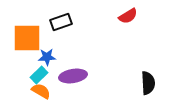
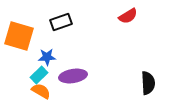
orange square: moved 8 px left, 2 px up; rotated 16 degrees clockwise
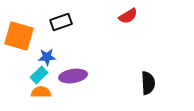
orange semicircle: moved 1 px down; rotated 30 degrees counterclockwise
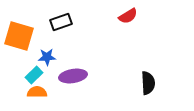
cyan rectangle: moved 5 px left
orange semicircle: moved 4 px left
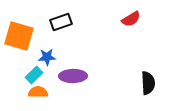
red semicircle: moved 3 px right, 3 px down
purple ellipse: rotated 8 degrees clockwise
orange semicircle: moved 1 px right
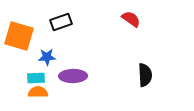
red semicircle: rotated 114 degrees counterclockwise
cyan rectangle: moved 2 px right, 3 px down; rotated 42 degrees clockwise
black semicircle: moved 3 px left, 8 px up
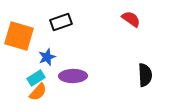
blue star: rotated 18 degrees counterclockwise
cyan rectangle: rotated 30 degrees counterclockwise
orange semicircle: rotated 132 degrees clockwise
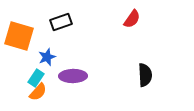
red semicircle: moved 1 px right; rotated 90 degrees clockwise
cyan rectangle: rotated 24 degrees counterclockwise
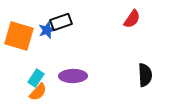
blue star: moved 27 px up
